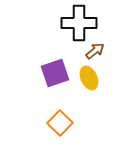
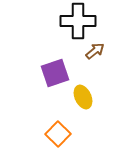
black cross: moved 1 px left, 2 px up
yellow ellipse: moved 6 px left, 19 px down
orange square: moved 2 px left, 11 px down
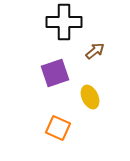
black cross: moved 14 px left, 1 px down
yellow ellipse: moved 7 px right
orange square: moved 6 px up; rotated 20 degrees counterclockwise
